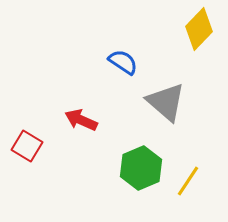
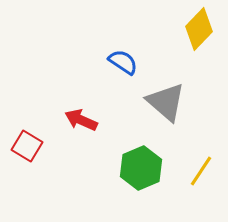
yellow line: moved 13 px right, 10 px up
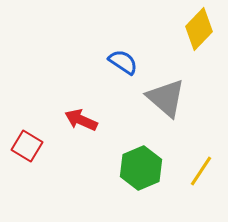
gray triangle: moved 4 px up
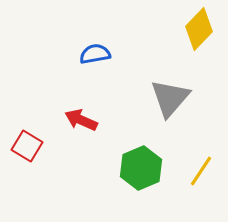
blue semicircle: moved 28 px left, 8 px up; rotated 44 degrees counterclockwise
gray triangle: moved 4 px right; rotated 30 degrees clockwise
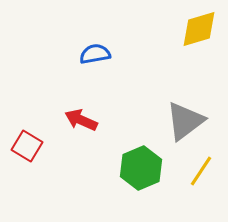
yellow diamond: rotated 30 degrees clockwise
gray triangle: moved 15 px right, 23 px down; rotated 12 degrees clockwise
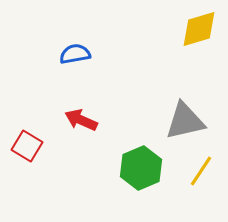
blue semicircle: moved 20 px left
gray triangle: rotated 24 degrees clockwise
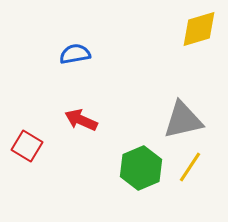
gray triangle: moved 2 px left, 1 px up
yellow line: moved 11 px left, 4 px up
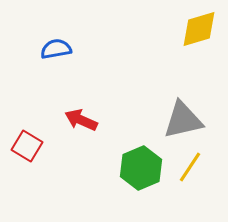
blue semicircle: moved 19 px left, 5 px up
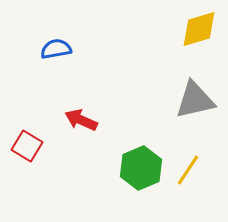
gray triangle: moved 12 px right, 20 px up
yellow line: moved 2 px left, 3 px down
